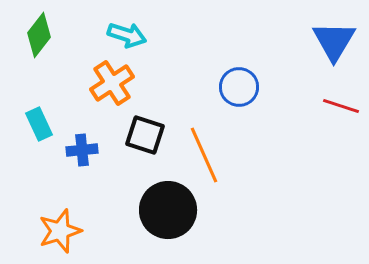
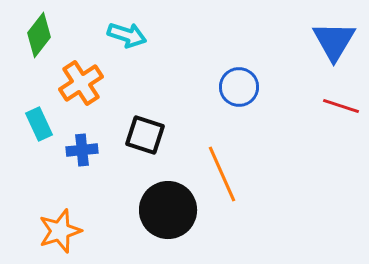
orange cross: moved 31 px left
orange line: moved 18 px right, 19 px down
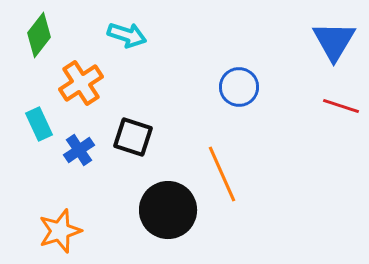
black square: moved 12 px left, 2 px down
blue cross: moved 3 px left; rotated 28 degrees counterclockwise
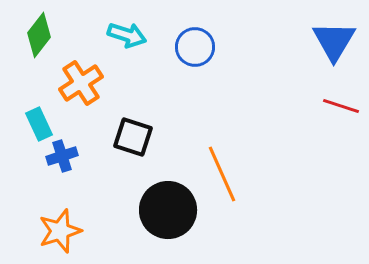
blue circle: moved 44 px left, 40 px up
blue cross: moved 17 px left, 6 px down; rotated 16 degrees clockwise
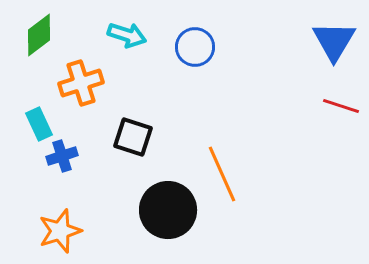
green diamond: rotated 15 degrees clockwise
orange cross: rotated 15 degrees clockwise
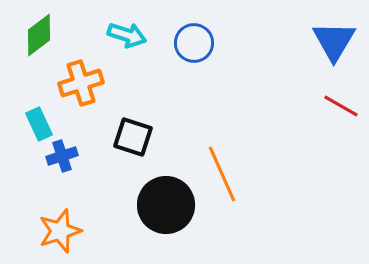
blue circle: moved 1 px left, 4 px up
red line: rotated 12 degrees clockwise
black circle: moved 2 px left, 5 px up
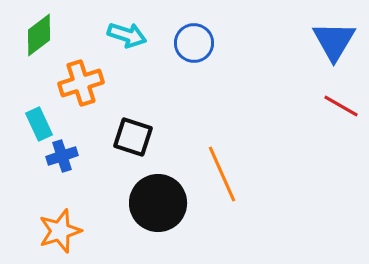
black circle: moved 8 px left, 2 px up
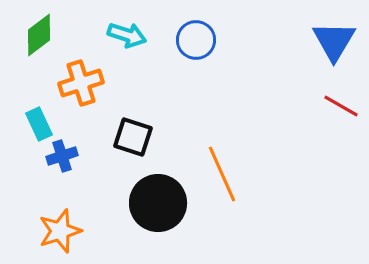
blue circle: moved 2 px right, 3 px up
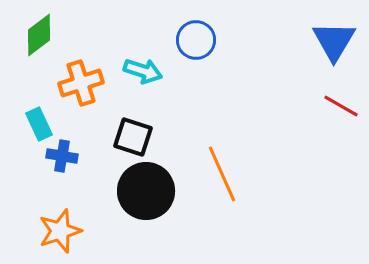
cyan arrow: moved 16 px right, 36 px down
blue cross: rotated 28 degrees clockwise
black circle: moved 12 px left, 12 px up
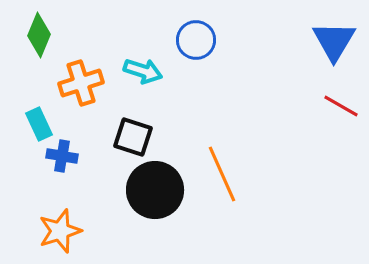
green diamond: rotated 30 degrees counterclockwise
black circle: moved 9 px right, 1 px up
